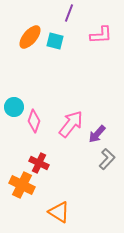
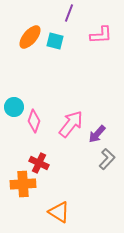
orange cross: moved 1 px right, 1 px up; rotated 30 degrees counterclockwise
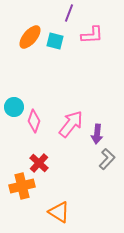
pink L-shape: moved 9 px left
purple arrow: rotated 36 degrees counterclockwise
red cross: rotated 18 degrees clockwise
orange cross: moved 1 px left, 2 px down; rotated 10 degrees counterclockwise
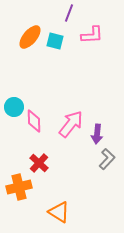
pink diamond: rotated 20 degrees counterclockwise
orange cross: moved 3 px left, 1 px down
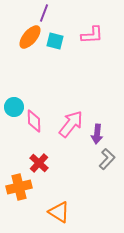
purple line: moved 25 px left
